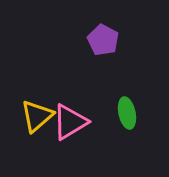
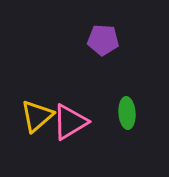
purple pentagon: rotated 24 degrees counterclockwise
green ellipse: rotated 8 degrees clockwise
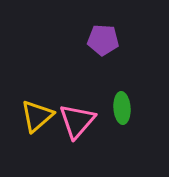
green ellipse: moved 5 px left, 5 px up
pink triangle: moved 7 px right, 1 px up; rotated 18 degrees counterclockwise
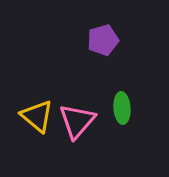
purple pentagon: rotated 20 degrees counterclockwise
yellow triangle: rotated 39 degrees counterclockwise
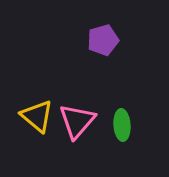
green ellipse: moved 17 px down
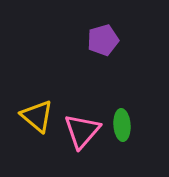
pink triangle: moved 5 px right, 10 px down
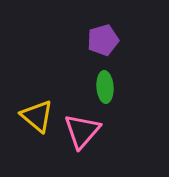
green ellipse: moved 17 px left, 38 px up
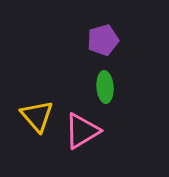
yellow triangle: rotated 9 degrees clockwise
pink triangle: rotated 18 degrees clockwise
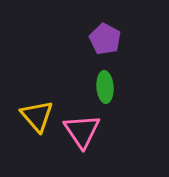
purple pentagon: moved 2 px right, 1 px up; rotated 28 degrees counterclockwise
pink triangle: rotated 33 degrees counterclockwise
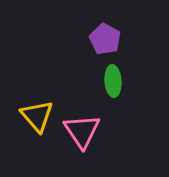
green ellipse: moved 8 px right, 6 px up
